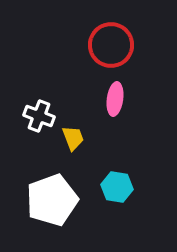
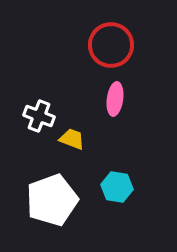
yellow trapezoid: moved 1 px left, 1 px down; rotated 48 degrees counterclockwise
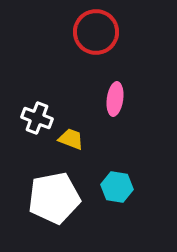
red circle: moved 15 px left, 13 px up
white cross: moved 2 px left, 2 px down
yellow trapezoid: moved 1 px left
white pentagon: moved 2 px right, 2 px up; rotated 9 degrees clockwise
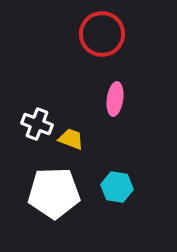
red circle: moved 6 px right, 2 px down
white cross: moved 6 px down
white pentagon: moved 5 px up; rotated 9 degrees clockwise
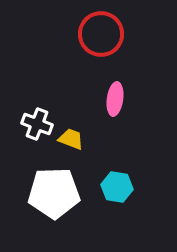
red circle: moved 1 px left
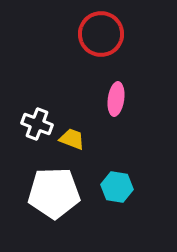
pink ellipse: moved 1 px right
yellow trapezoid: moved 1 px right
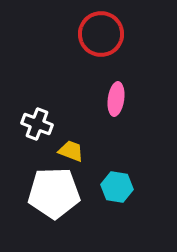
yellow trapezoid: moved 1 px left, 12 px down
